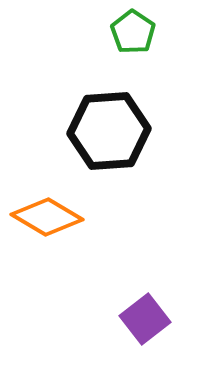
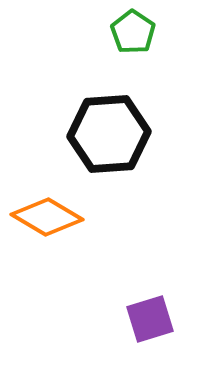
black hexagon: moved 3 px down
purple square: moved 5 px right; rotated 21 degrees clockwise
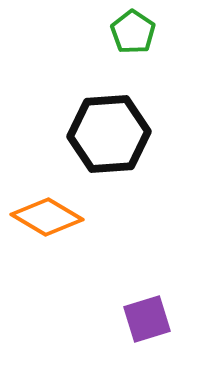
purple square: moved 3 px left
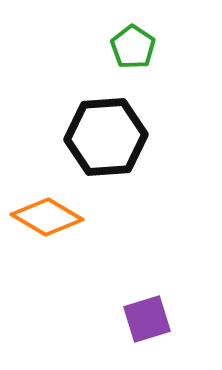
green pentagon: moved 15 px down
black hexagon: moved 3 px left, 3 px down
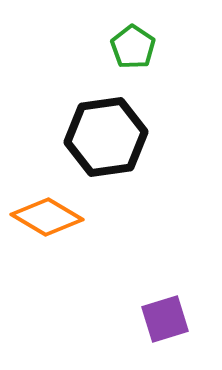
black hexagon: rotated 4 degrees counterclockwise
purple square: moved 18 px right
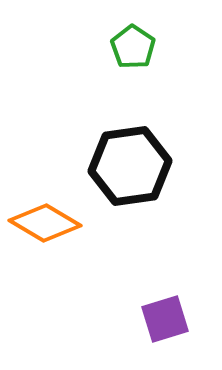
black hexagon: moved 24 px right, 29 px down
orange diamond: moved 2 px left, 6 px down
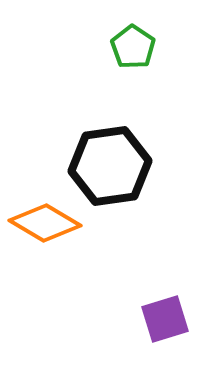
black hexagon: moved 20 px left
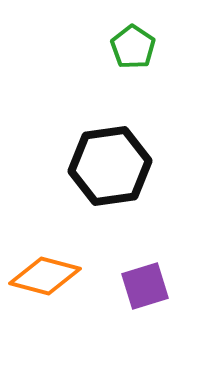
orange diamond: moved 53 px down; rotated 16 degrees counterclockwise
purple square: moved 20 px left, 33 px up
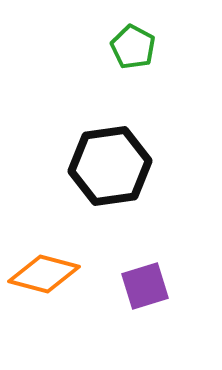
green pentagon: rotated 6 degrees counterclockwise
orange diamond: moved 1 px left, 2 px up
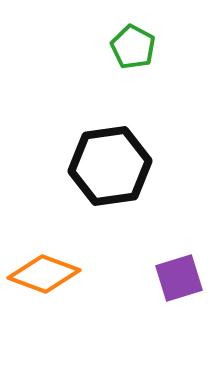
orange diamond: rotated 6 degrees clockwise
purple square: moved 34 px right, 8 px up
